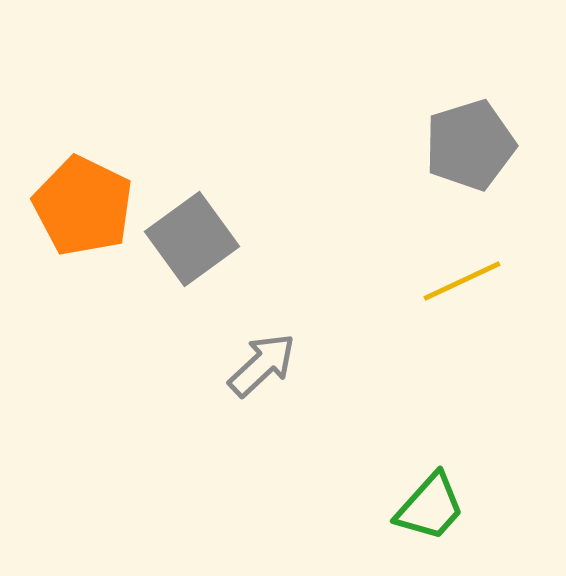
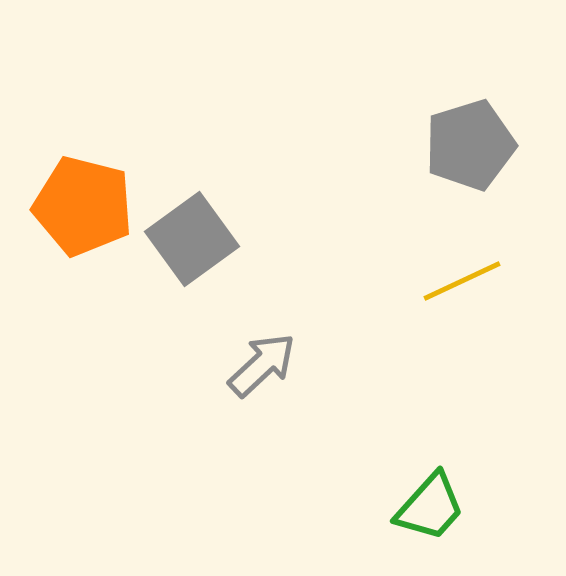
orange pentagon: rotated 12 degrees counterclockwise
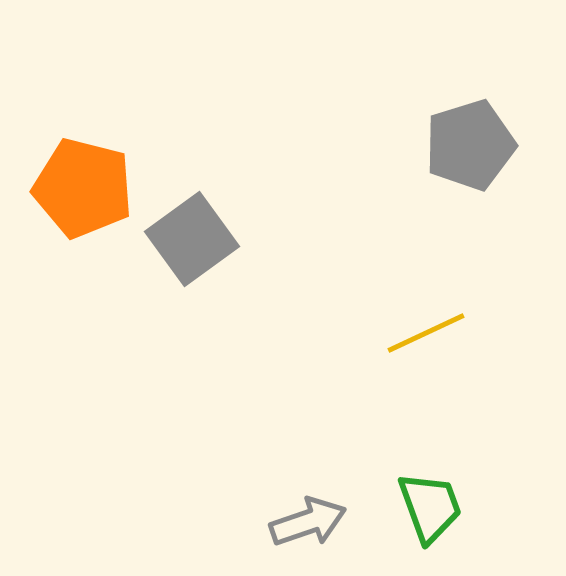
orange pentagon: moved 18 px up
yellow line: moved 36 px left, 52 px down
gray arrow: moved 46 px right, 157 px down; rotated 24 degrees clockwise
green trapezoid: rotated 62 degrees counterclockwise
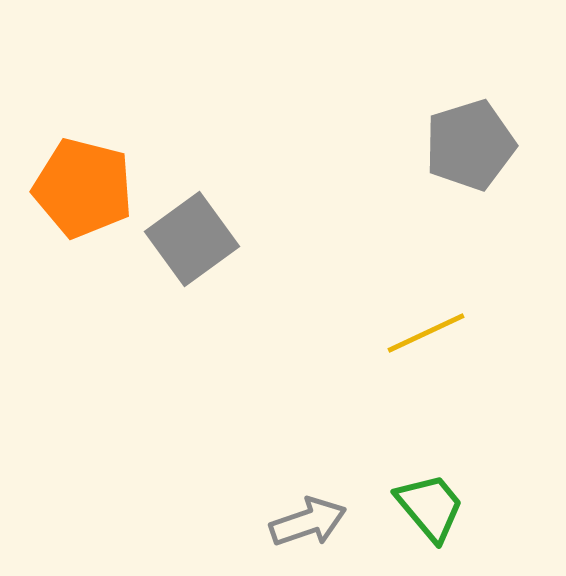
green trapezoid: rotated 20 degrees counterclockwise
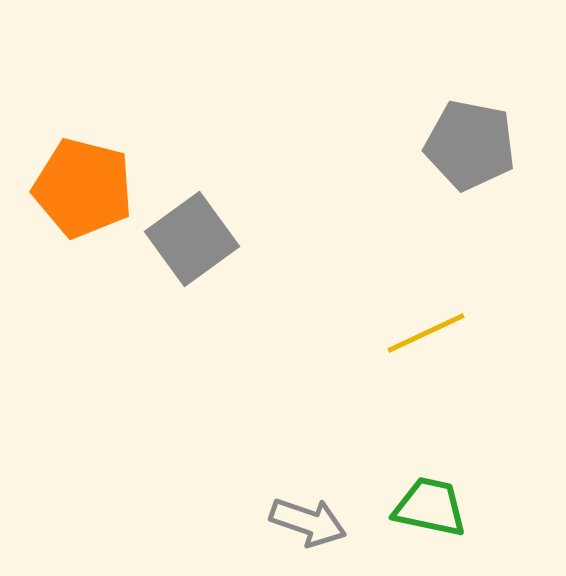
gray pentagon: rotated 28 degrees clockwise
green trapezoid: rotated 38 degrees counterclockwise
gray arrow: rotated 38 degrees clockwise
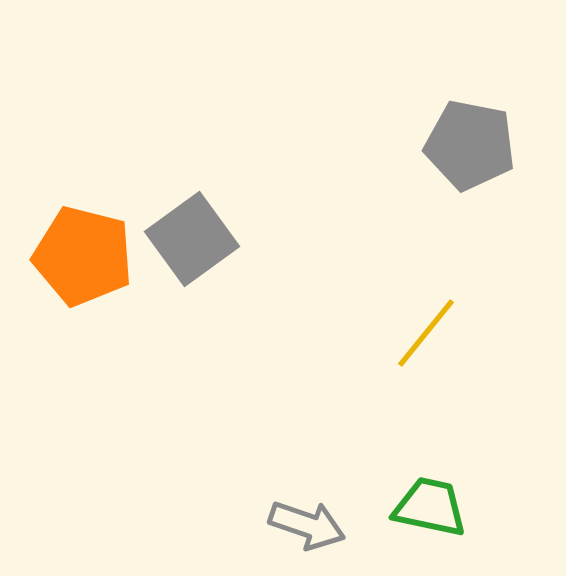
orange pentagon: moved 68 px down
yellow line: rotated 26 degrees counterclockwise
gray arrow: moved 1 px left, 3 px down
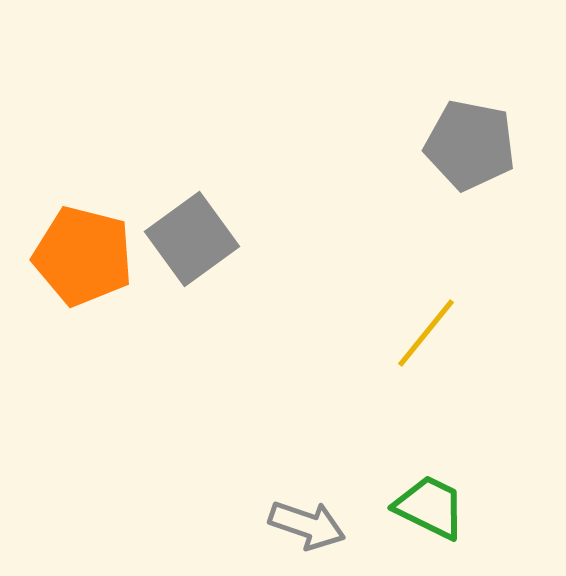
green trapezoid: rotated 14 degrees clockwise
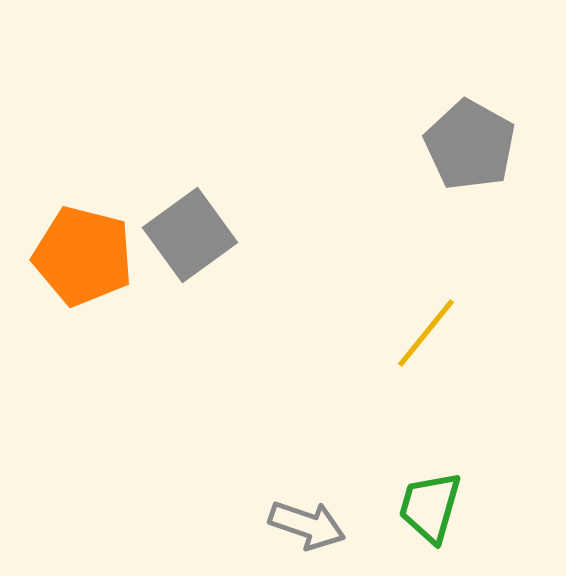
gray pentagon: rotated 18 degrees clockwise
gray square: moved 2 px left, 4 px up
green trapezoid: rotated 100 degrees counterclockwise
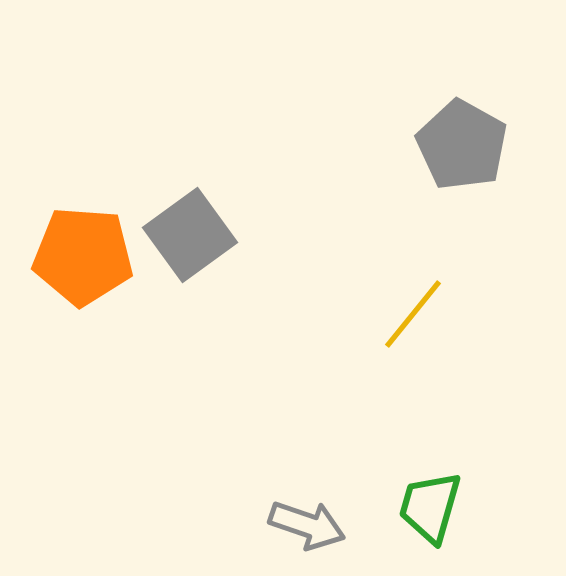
gray pentagon: moved 8 px left
orange pentagon: rotated 10 degrees counterclockwise
yellow line: moved 13 px left, 19 px up
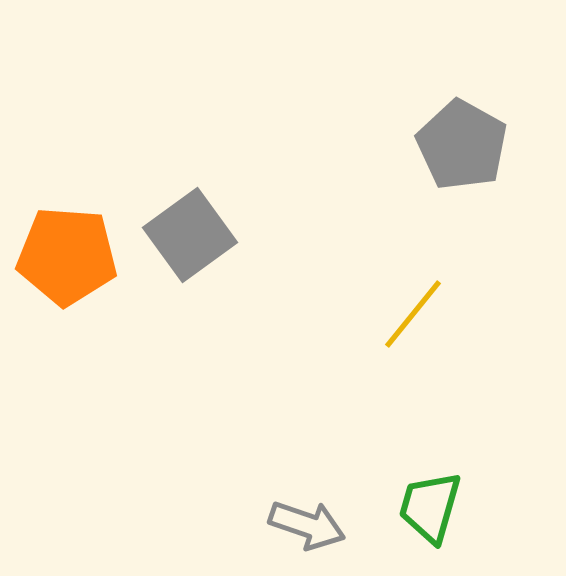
orange pentagon: moved 16 px left
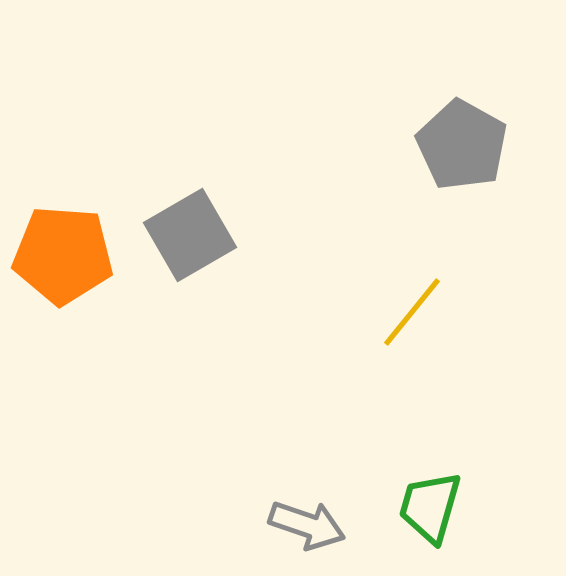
gray square: rotated 6 degrees clockwise
orange pentagon: moved 4 px left, 1 px up
yellow line: moved 1 px left, 2 px up
